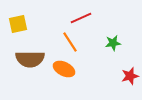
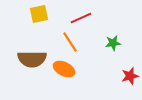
yellow square: moved 21 px right, 10 px up
brown semicircle: moved 2 px right
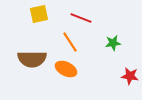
red line: rotated 45 degrees clockwise
orange ellipse: moved 2 px right
red star: rotated 24 degrees clockwise
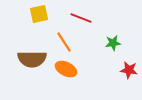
orange line: moved 6 px left
red star: moved 1 px left, 6 px up
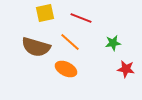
yellow square: moved 6 px right, 1 px up
orange line: moved 6 px right; rotated 15 degrees counterclockwise
brown semicircle: moved 4 px right, 12 px up; rotated 16 degrees clockwise
red star: moved 3 px left, 1 px up
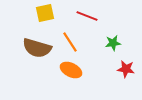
red line: moved 6 px right, 2 px up
orange line: rotated 15 degrees clockwise
brown semicircle: moved 1 px right, 1 px down
orange ellipse: moved 5 px right, 1 px down
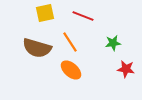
red line: moved 4 px left
orange ellipse: rotated 15 degrees clockwise
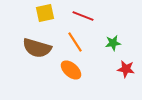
orange line: moved 5 px right
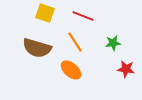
yellow square: rotated 30 degrees clockwise
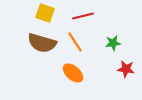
red line: rotated 35 degrees counterclockwise
brown semicircle: moved 5 px right, 5 px up
orange ellipse: moved 2 px right, 3 px down
